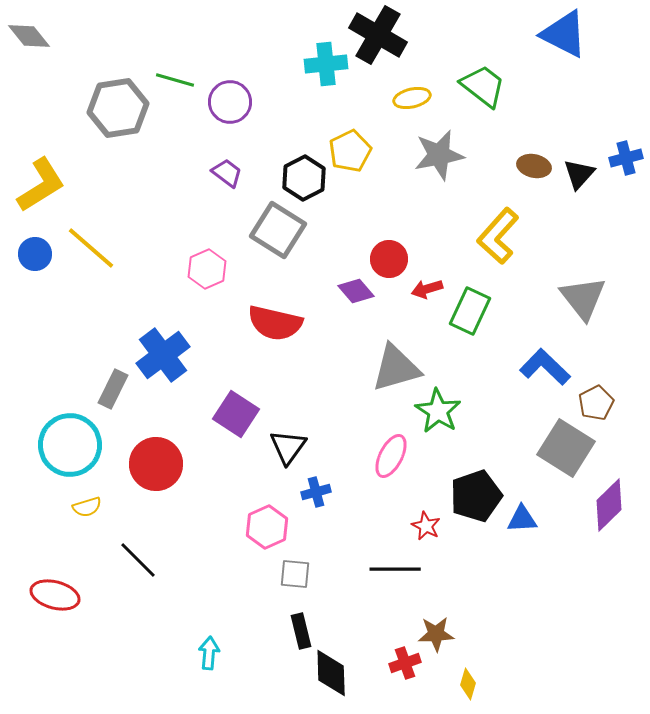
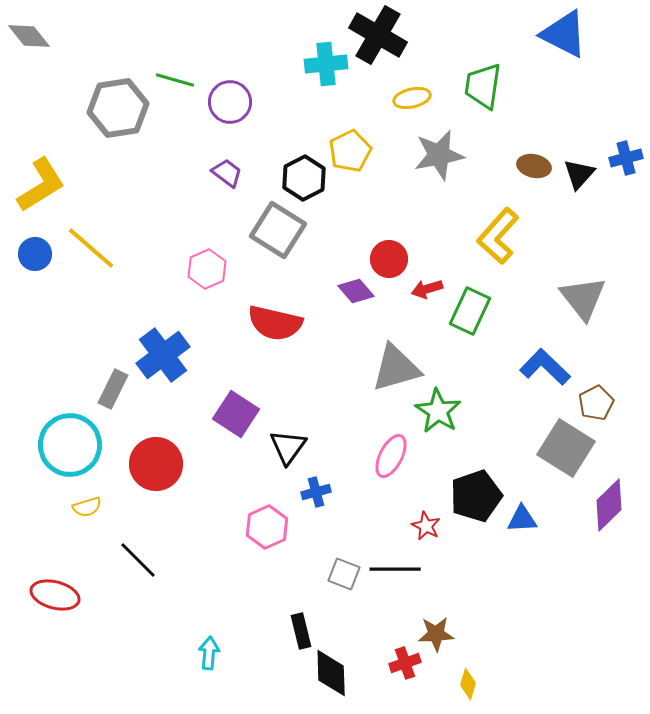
green trapezoid at (483, 86): rotated 120 degrees counterclockwise
gray square at (295, 574): moved 49 px right; rotated 16 degrees clockwise
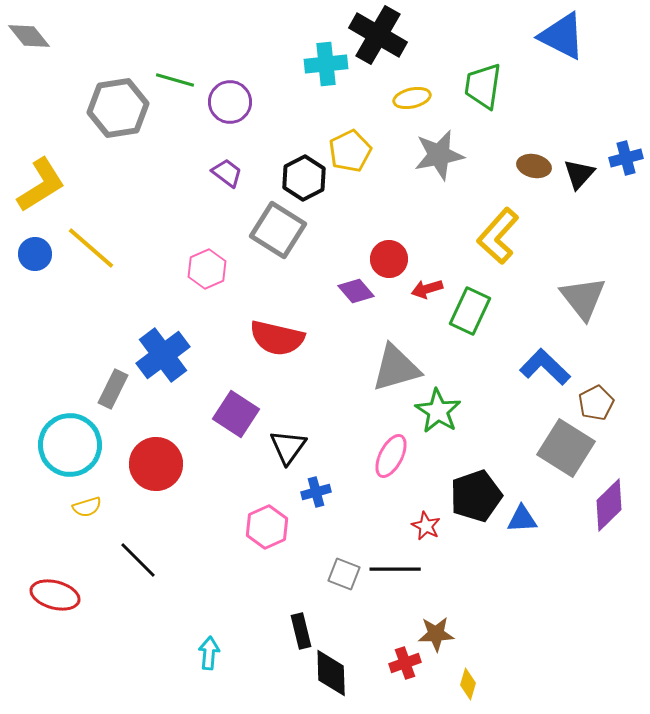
blue triangle at (564, 34): moved 2 px left, 2 px down
red semicircle at (275, 323): moved 2 px right, 15 px down
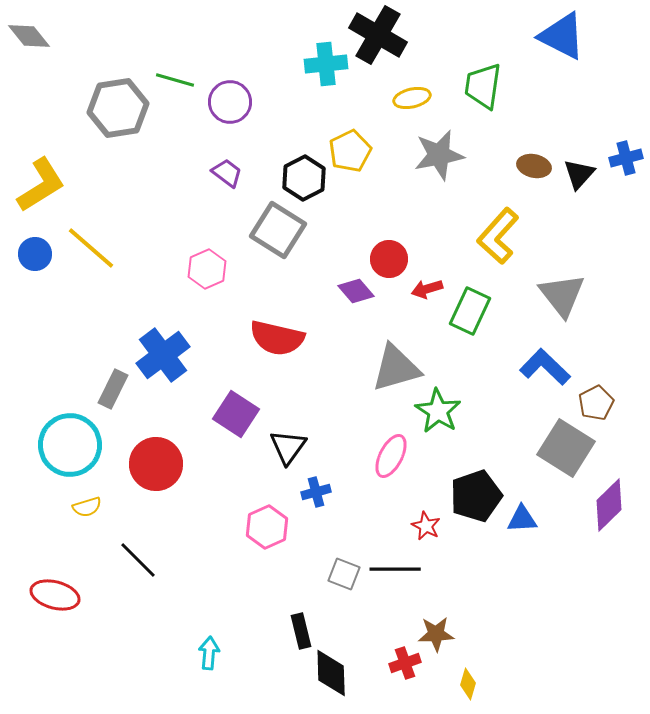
gray triangle at (583, 298): moved 21 px left, 3 px up
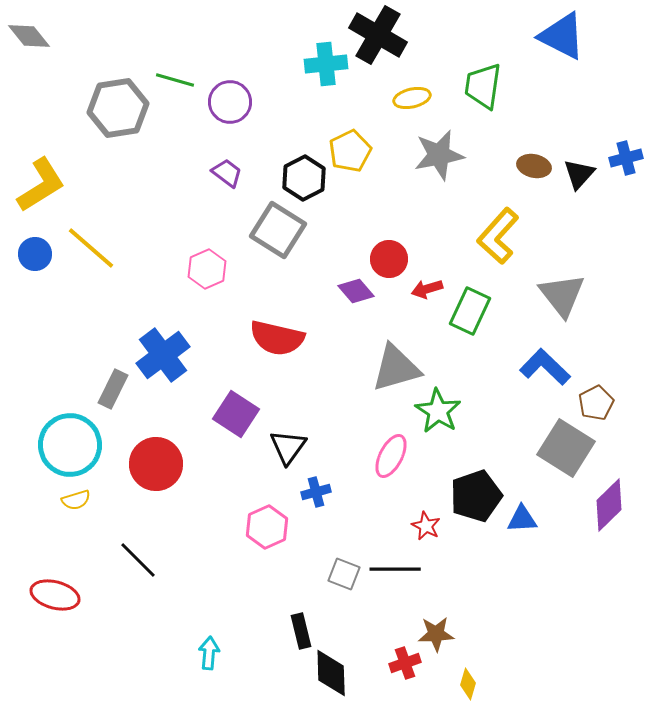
yellow semicircle at (87, 507): moved 11 px left, 7 px up
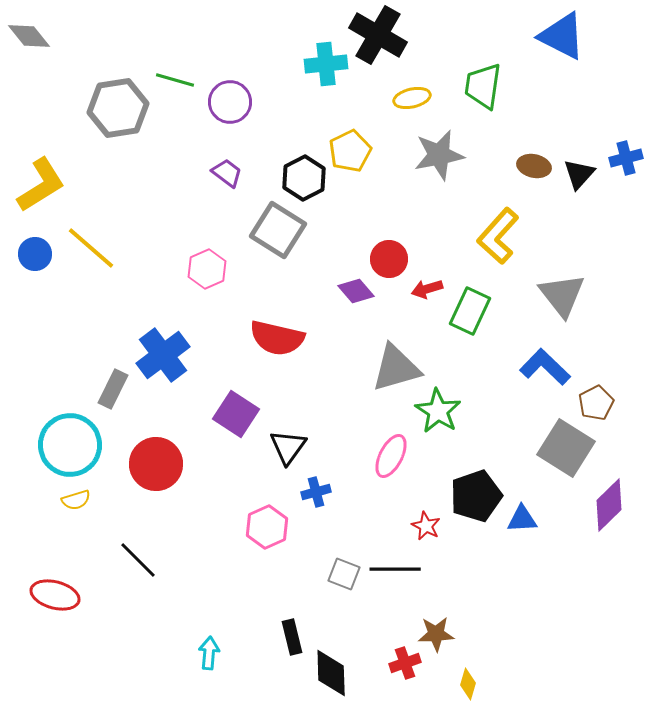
black rectangle at (301, 631): moved 9 px left, 6 px down
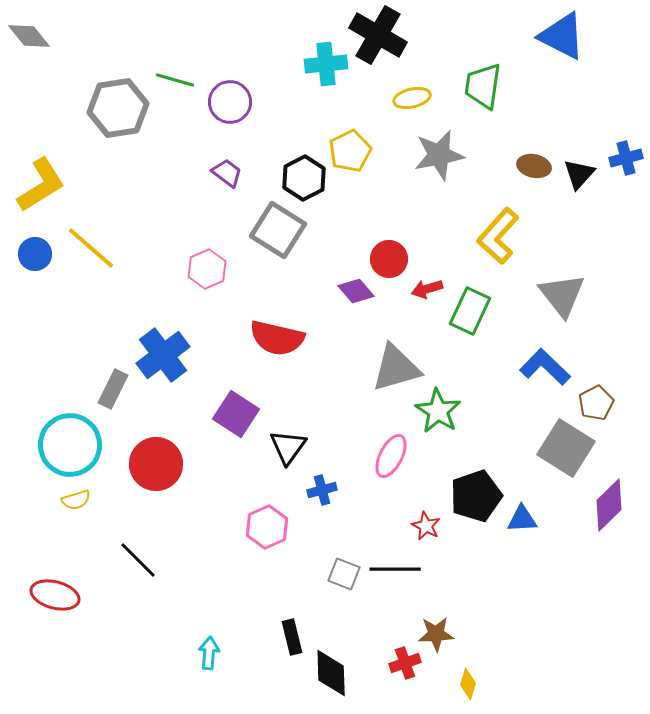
blue cross at (316, 492): moved 6 px right, 2 px up
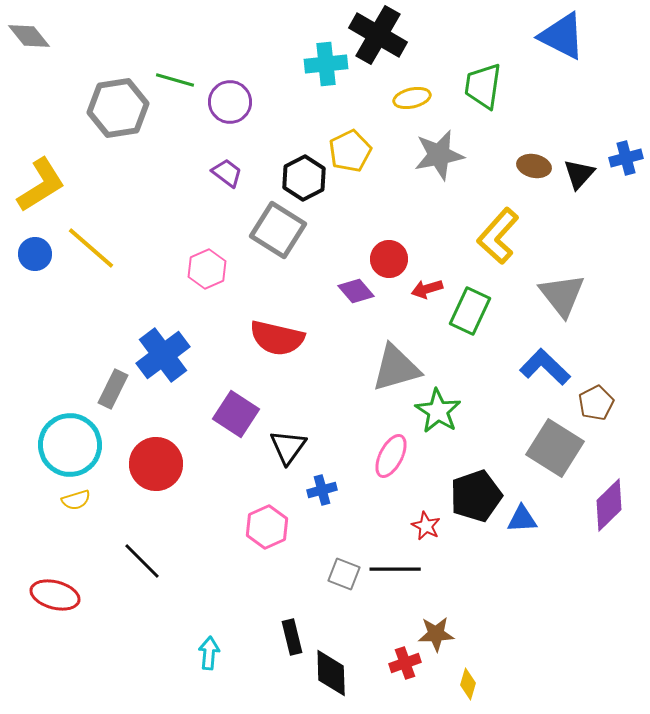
gray square at (566, 448): moved 11 px left
black line at (138, 560): moved 4 px right, 1 px down
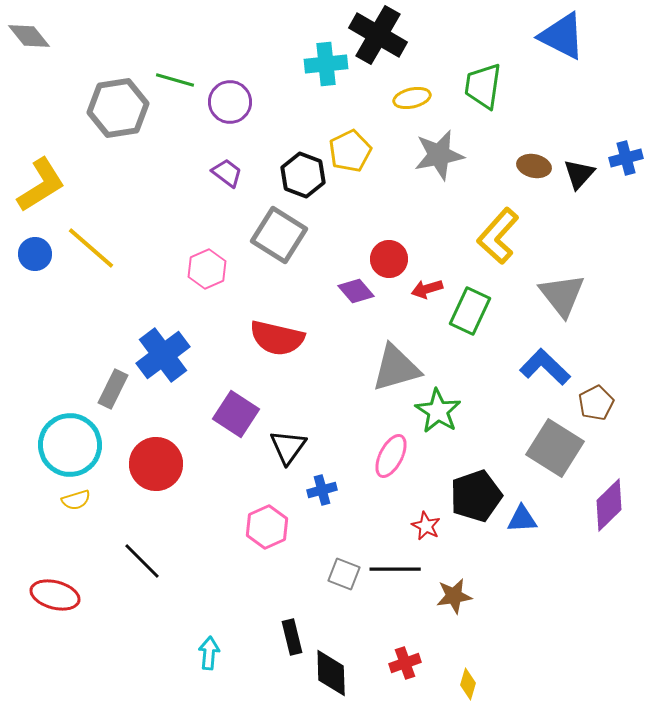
black hexagon at (304, 178): moved 1 px left, 3 px up; rotated 12 degrees counterclockwise
gray square at (278, 230): moved 1 px right, 5 px down
brown star at (436, 634): moved 18 px right, 38 px up; rotated 6 degrees counterclockwise
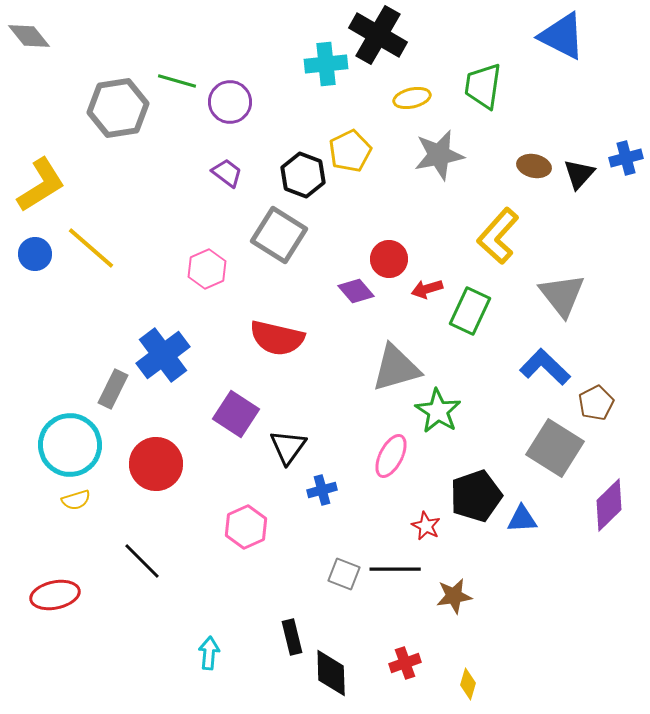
green line at (175, 80): moved 2 px right, 1 px down
pink hexagon at (267, 527): moved 21 px left
red ellipse at (55, 595): rotated 27 degrees counterclockwise
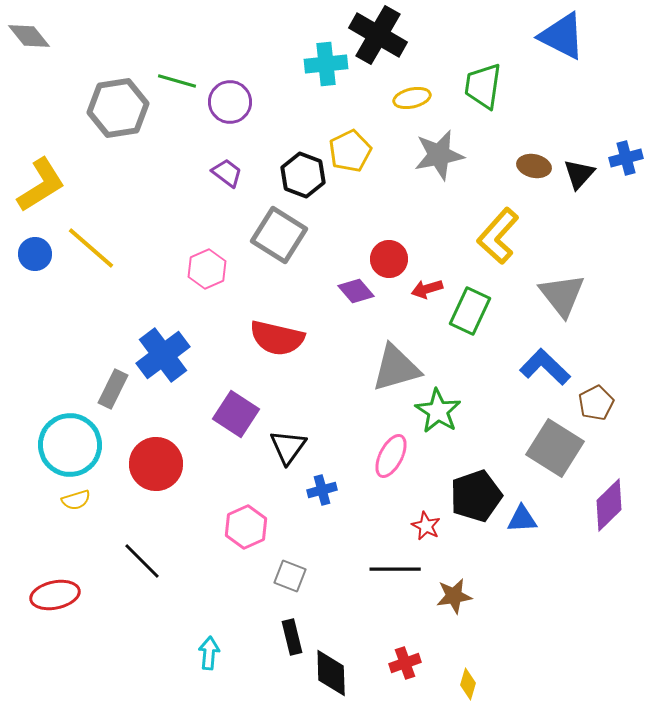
gray square at (344, 574): moved 54 px left, 2 px down
